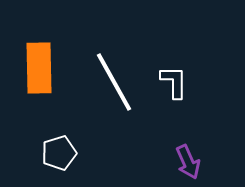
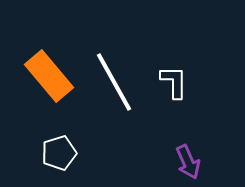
orange rectangle: moved 10 px right, 8 px down; rotated 39 degrees counterclockwise
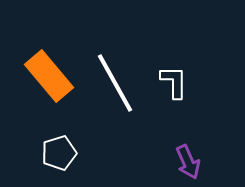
white line: moved 1 px right, 1 px down
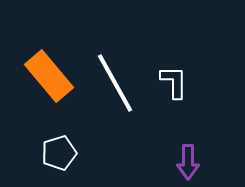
purple arrow: rotated 24 degrees clockwise
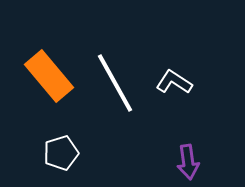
white L-shape: rotated 57 degrees counterclockwise
white pentagon: moved 2 px right
purple arrow: rotated 8 degrees counterclockwise
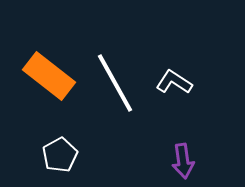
orange rectangle: rotated 12 degrees counterclockwise
white pentagon: moved 1 px left, 2 px down; rotated 12 degrees counterclockwise
purple arrow: moved 5 px left, 1 px up
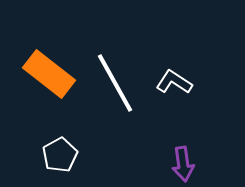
orange rectangle: moved 2 px up
purple arrow: moved 3 px down
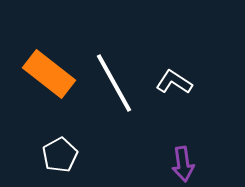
white line: moved 1 px left
